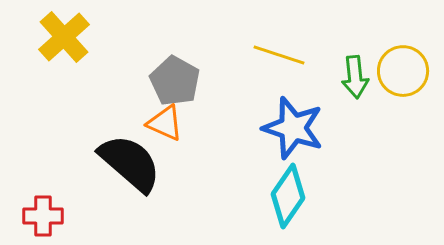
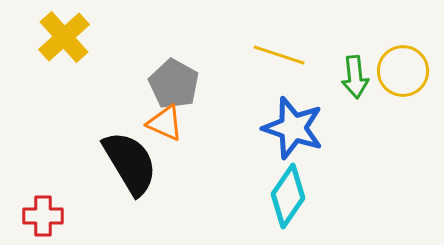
gray pentagon: moved 1 px left, 3 px down
black semicircle: rotated 18 degrees clockwise
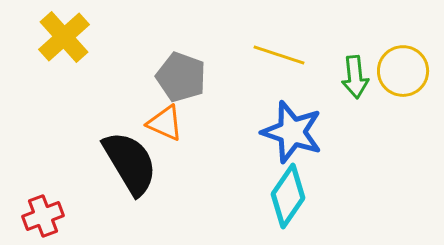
gray pentagon: moved 7 px right, 7 px up; rotated 9 degrees counterclockwise
blue star: moved 1 px left, 4 px down
red cross: rotated 21 degrees counterclockwise
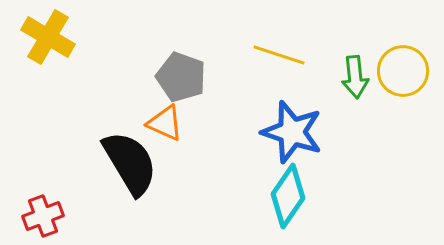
yellow cross: moved 16 px left; rotated 18 degrees counterclockwise
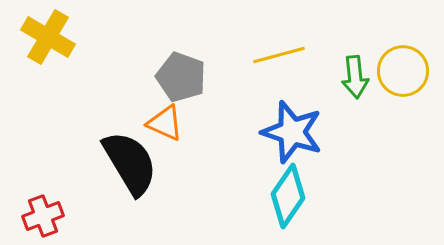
yellow line: rotated 33 degrees counterclockwise
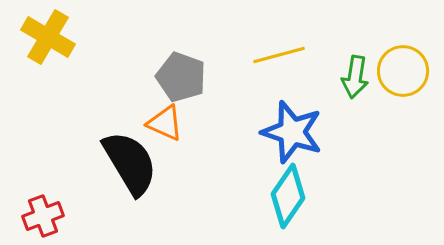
green arrow: rotated 15 degrees clockwise
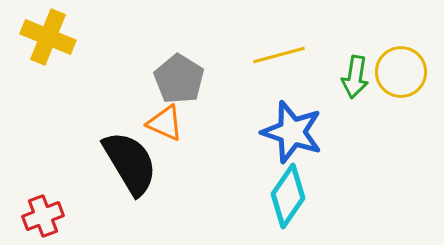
yellow cross: rotated 8 degrees counterclockwise
yellow circle: moved 2 px left, 1 px down
gray pentagon: moved 2 px left, 2 px down; rotated 12 degrees clockwise
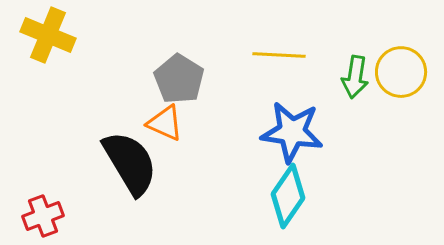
yellow cross: moved 2 px up
yellow line: rotated 18 degrees clockwise
blue star: rotated 10 degrees counterclockwise
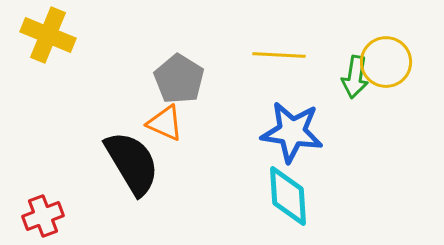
yellow circle: moved 15 px left, 10 px up
black semicircle: moved 2 px right
cyan diamond: rotated 38 degrees counterclockwise
